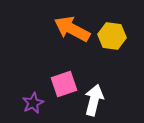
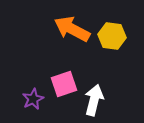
purple star: moved 4 px up
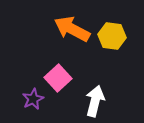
pink square: moved 6 px left, 6 px up; rotated 24 degrees counterclockwise
white arrow: moved 1 px right, 1 px down
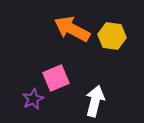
pink square: moved 2 px left; rotated 20 degrees clockwise
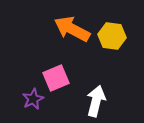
white arrow: moved 1 px right
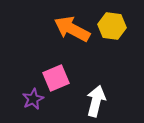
yellow hexagon: moved 10 px up
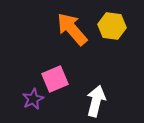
orange arrow: rotated 21 degrees clockwise
pink square: moved 1 px left, 1 px down
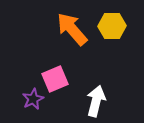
yellow hexagon: rotated 8 degrees counterclockwise
